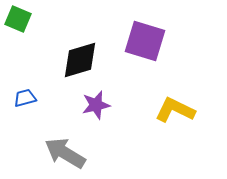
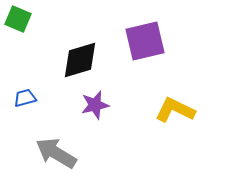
purple square: rotated 30 degrees counterclockwise
purple star: moved 1 px left
gray arrow: moved 9 px left
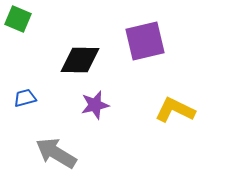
black diamond: rotated 18 degrees clockwise
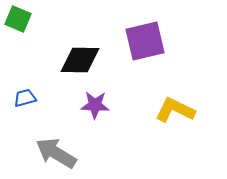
purple star: rotated 16 degrees clockwise
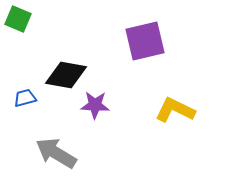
black diamond: moved 14 px left, 15 px down; rotated 9 degrees clockwise
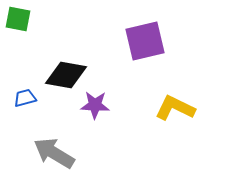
green square: rotated 12 degrees counterclockwise
yellow L-shape: moved 2 px up
gray arrow: moved 2 px left
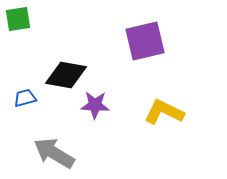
green square: rotated 20 degrees counterclockwise
yellow L-shape: moved 11 px left, 4 px down
